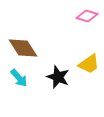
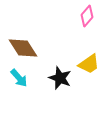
pink diamond: rotated 65 degrees counterclockwise
black star: moved 2 px right, 1 px down
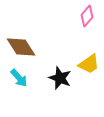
brown diamond: moved 2 px left, 1 px up
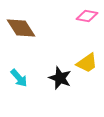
pink diamond: rotated 60 degrees clockwise
brown diamond: moved 19 px up
yellow trapezoid: moved 2 px left, 1 px up
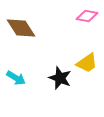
cyan arrow: moved 3 px left; rotated 18 degrees counterclockwise
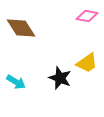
cyan arrow: moved 4 px down
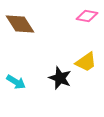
brown diamond: moved 1 px left, 4 px up
yellow trapezoid: moved 1 px left, 1 px up
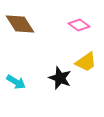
pink diamond: moved 8 px left, 9 px down; rotated 25 degrees clockwise
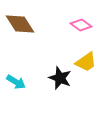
pink diamond: moved 2 px right
